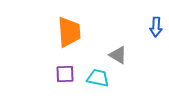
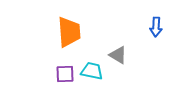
cyan trapezoid: moved 6 px left, 7 px up
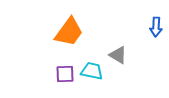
orange trapezoid: rotated 40 degrees clockwise
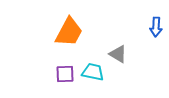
orange trapezoid: rotated 8 degrees counterclockwise
gray triangle: moved 1 px up
cyan trapezoid: moved 1 px right, 1 px down
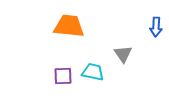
orange trapezoid: moved 6 px up; rotated 112 degrees counterclockwise
gray triangle: moved 5 px right; rotated 24 degrees clockwise
purple square: moved 2 px left, 2 px down
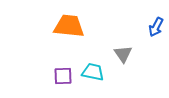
blue arrow: rotated 24 degrees clockwise
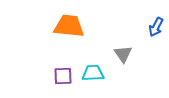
cyan trapezoid: moved 1 px down; rotated 15 degrees counterclockwise
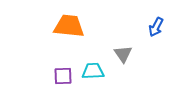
cyan trapezoid: moved 2 px up
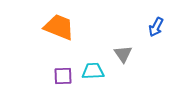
orange trapezoid: moved 10 px left, 1 px down; rotated 16 degrees clockwise
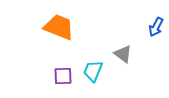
gray triangle: rotated 18 degrees counterclockwise
cyan trapezoid: rotated 65 degrees counterclockwise
